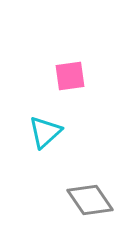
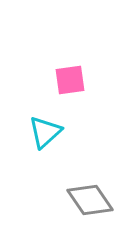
pink square: moved 4 px down
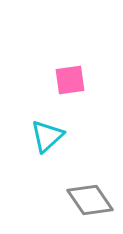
cyan triangle: moved 2 px right, 4 px down
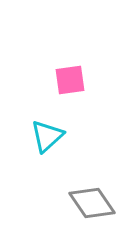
gray diamond: moved 2 px right, 3 px down
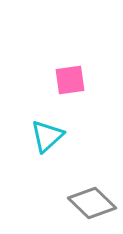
gray diamond: rotated 12 degrees counterclockwise
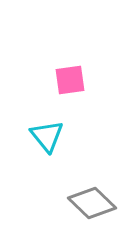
cyan triangle: rotated 27 degrees counterclockwise
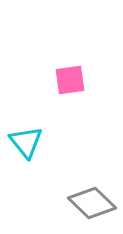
cyan triangle: moved 21 px left, 6 px down
